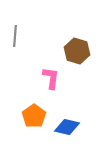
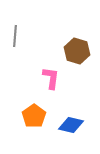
blue diamond: moved 4 px right, 2 px up
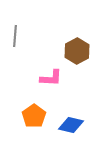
brown hexagon: rotated 15 degrees clockwise
pink L-shape: rotated 85 degrees clockwise
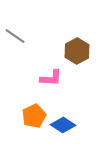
gray line: rotated 60 degrees counterclockwise
orange pentagon: rotated 10 degrees clockwise
blue diamond: moved 8 px left; rotated 20 degrees clockwise
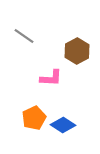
gray line: moved 9 px right
orange pentagon: moved 2 px down
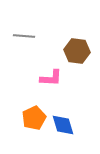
gray line: rotated 30 degrees counterclockwise
brown hexagon: rotated 25 degrees counterclockwise
blue diamond: rotated 40 degrees clockwise
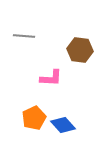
brown hexagon: moved 3 px right, 1 px up
blue diamond: rotated 25 degrees counterclockwise
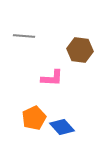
pink L-shape: moved 1 px right
blue diamond: moved 1 px left, 2 px down
